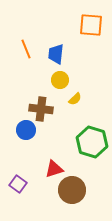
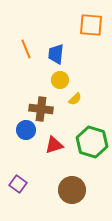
red triangle: moved 24 px up
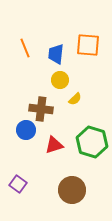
orange square: moved 3 px left, 20 px down
orange line: moved 1 px left, 1 px up
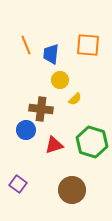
orange line: moved 1 px right, 3 px up
blue trapezoid: moved 5 px left
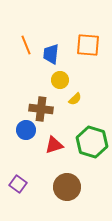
brown circle: moved 5 px left, 3 px up
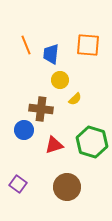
blue circle: moved 2 px left
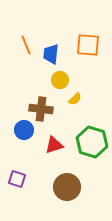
purple square: moved 1 px left, 5 px up; rotated 18 degrees counterclockwise
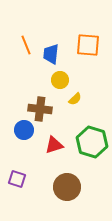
brown cross: moved 1 px left
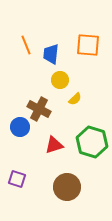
brown cross: moved 1 px left; rotated 20 degrees clockwise
blue circle: moved 4 px left, 3 px up
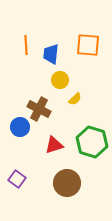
orange line: rotated 18 degrees clockwise
purple square: rotated 18 degrees clockwise
brown circle: moved 4 px up
